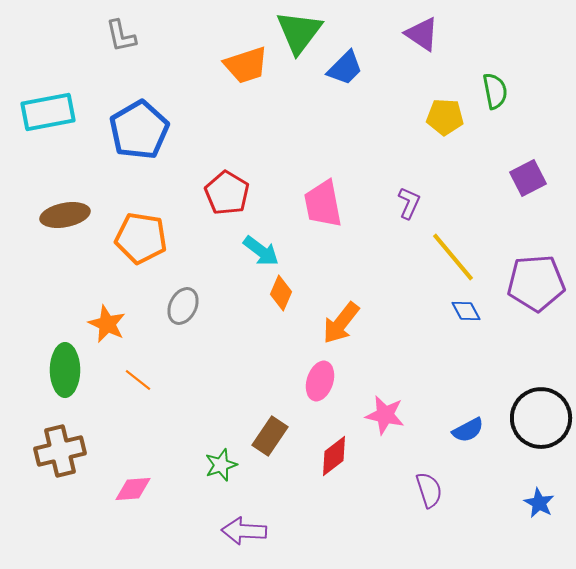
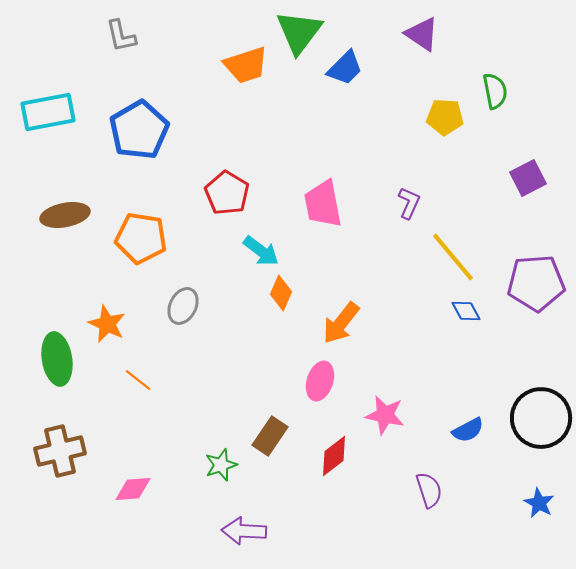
green ellipse: moved 8 px left, 11 px up; rotated 9 degrees counterclockwise
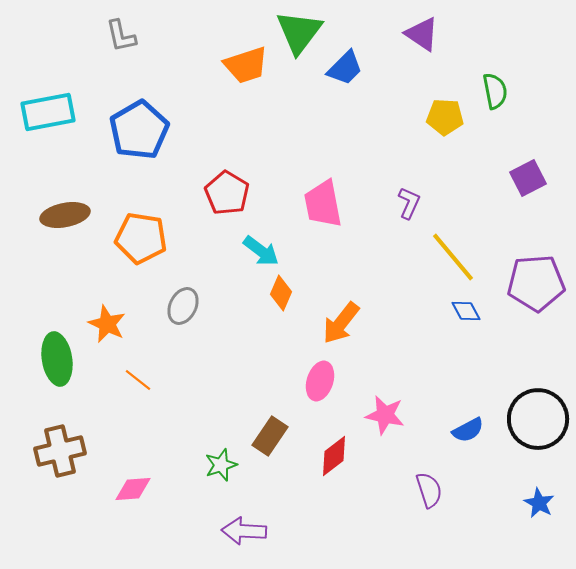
black circle: moved 3 px left, 1 px down
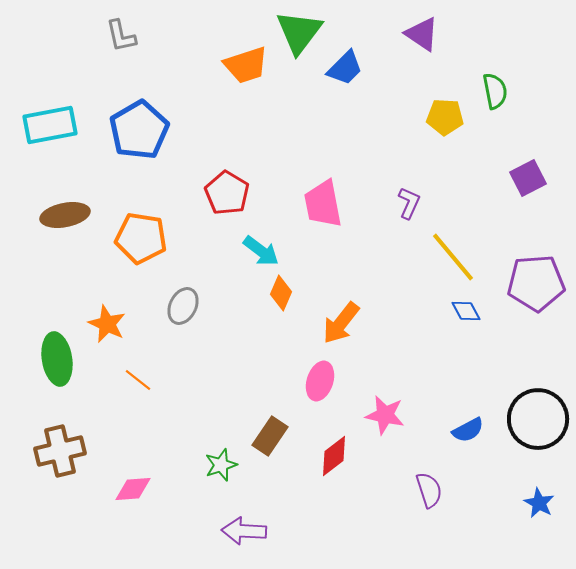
cyan rectangle: moved 2 px right, 13 px down
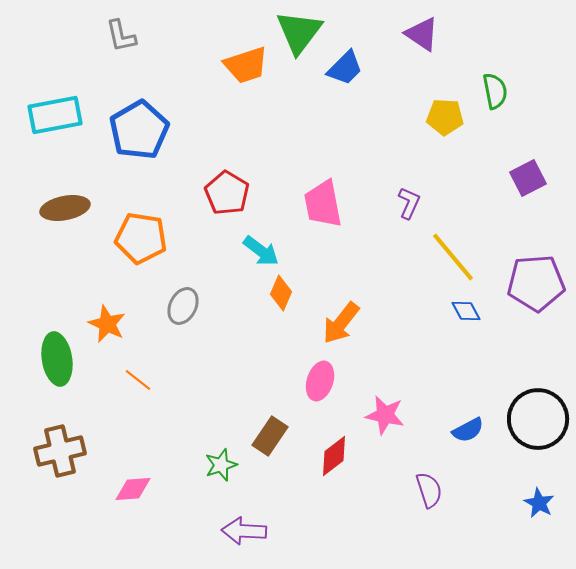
cyan rectangle: moved 5 px right, 10 px up
brown ellipse: moved 7 px up
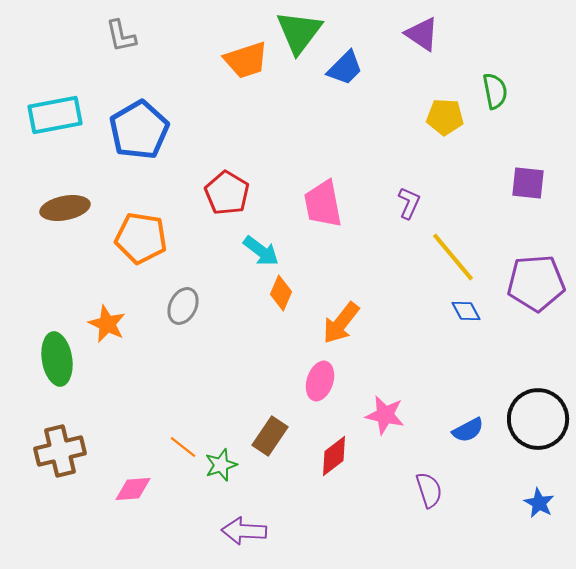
orange trapezoid: moved 5 px up
purple square: moved 5 px down; rotated 33 degrees clockwise
orange line: moved 45 px right, 67 px down
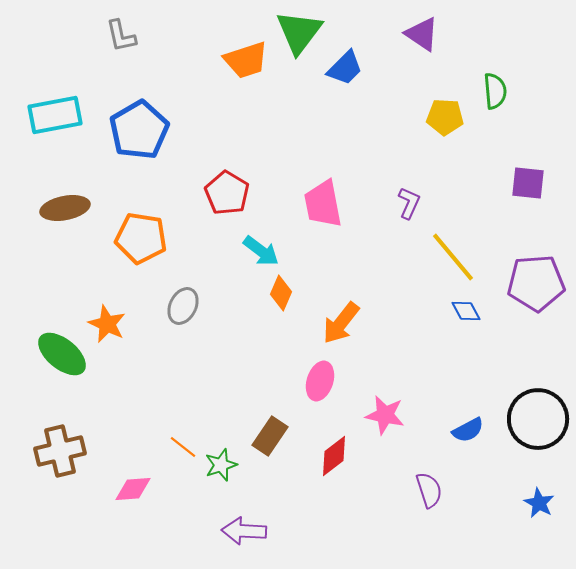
green semicircle: rotated 6 degrees clockwise
green ellipse: moved 5 px right, 5 px up; rotated 42 degrees counterclockwise
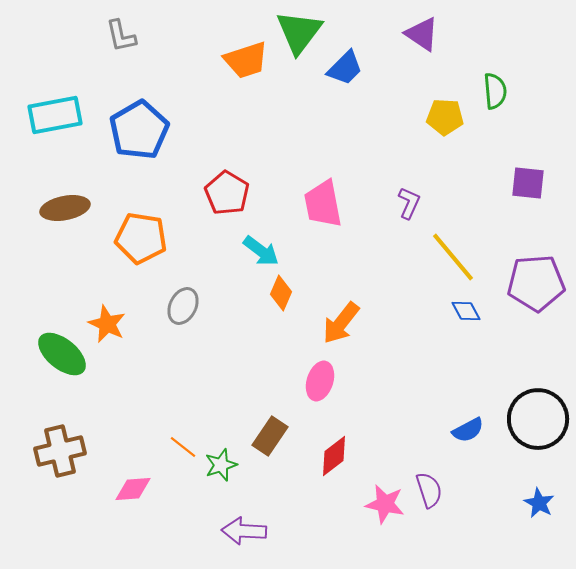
pink star: moved 89 px down
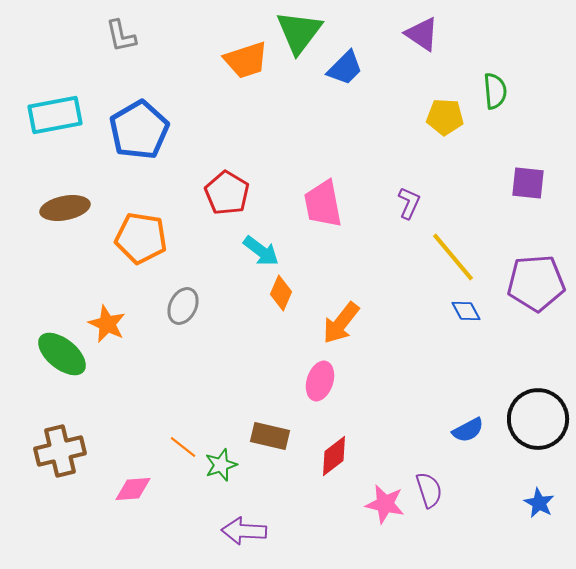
brown rectangle: rotated 69 degrees clockwise
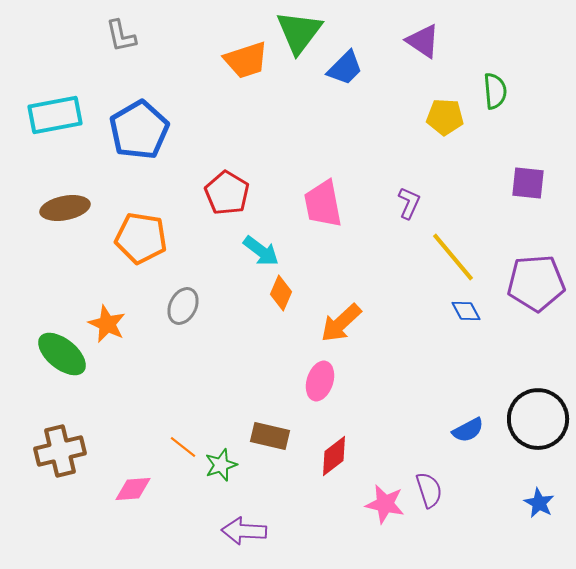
purple triangle: moved 1 px right, 7 px down
orange arrow: rotated 9 degrees clockwise
